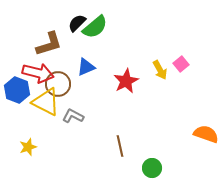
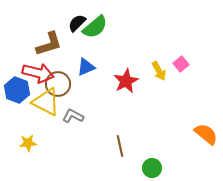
yellow arrow: moved 1 px left, 1 px down
orange semicircle: rotated 20 degrees clockwise
yellow star: moved 4 px up; rotated 12 degrees clockwise
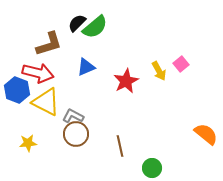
brown circle: moved 18 px right, 50 px down
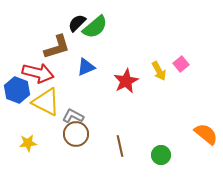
brown L-shape: moved 8 px right, 3 px down
green circle: moved 9 px right, 13 px up
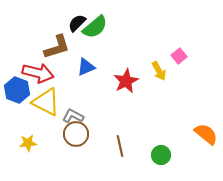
pink square: moved 2 px left, 8 px up
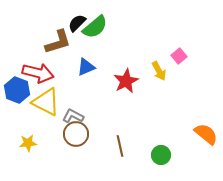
brown L-shape: moved 1 px right, 5 px up
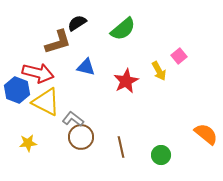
black semicircle: rotated 12 degrees clockwise
green semicircle: moved 28 px right, 2 px down
blue triangle: rotated 36 degrees clockwise
gray L-shape: moved 3 px down; rotated 10 degrees clockwise
brown circle: moved 5 px right, 3 px down
brown line: moved 1 px right, 1 px down
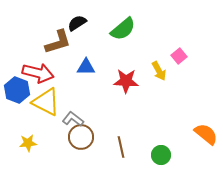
blue triangle: rotated 12 degrees counterclockwise
red star: rotated 30 degrees clockwise
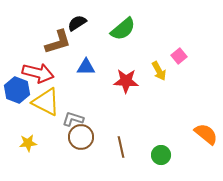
gray L-shape: rotated 20 degrees counterclockwise
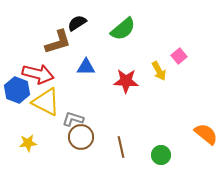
red arrow: moved 1 px down
